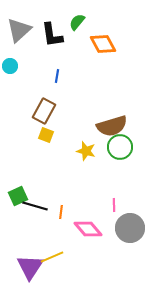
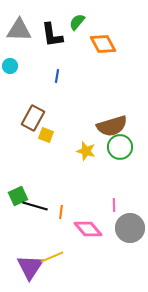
gray triangle: rotated 44 degrees clockwise
brown rectangle: moved 11 px left, 7 px down
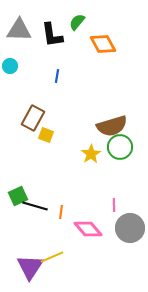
yellow star: moved 5 px right, 3 px down; rotated 24 degrees clockwise
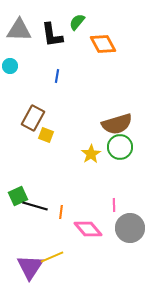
brown semicircle: moved 5 px right, 2 px up
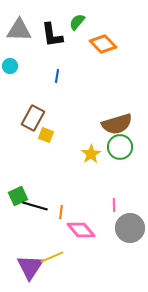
orange diamond: rotated 16 degrees counterclockwise
pink diamond: moved 7 px left, 1 px down
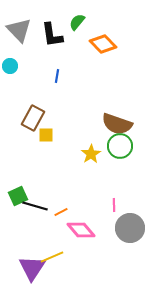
gray triangle: rotated 44 degrees clockwise
brown semicircle: rotated 36 degrees clockwise
yellow square: rotated 21 degrees counterclockwise
green circle: moved 1 px up
orange line: rotated 56 degrees clockwise
purple triangle: moved 2 px right, 1 px down
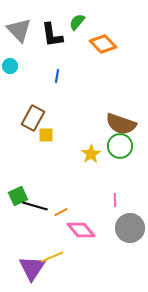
brown semicircle: moved 4 px right
pink line: moved 1 px right, 5 px up
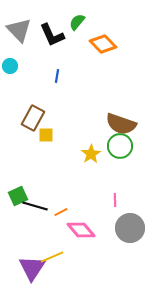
black L-shape: rotated 16 degrees counterclockwise
